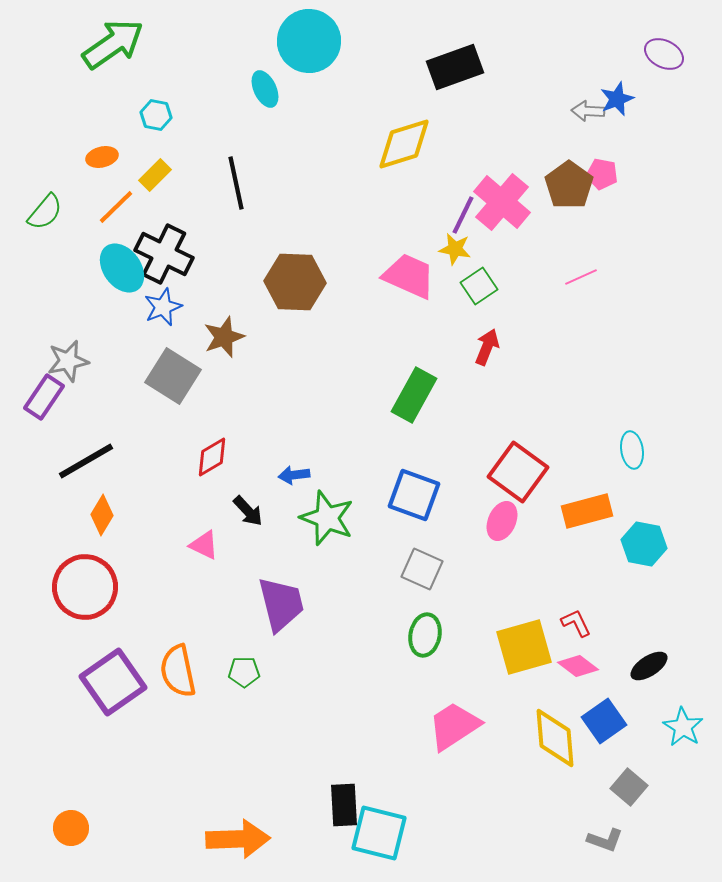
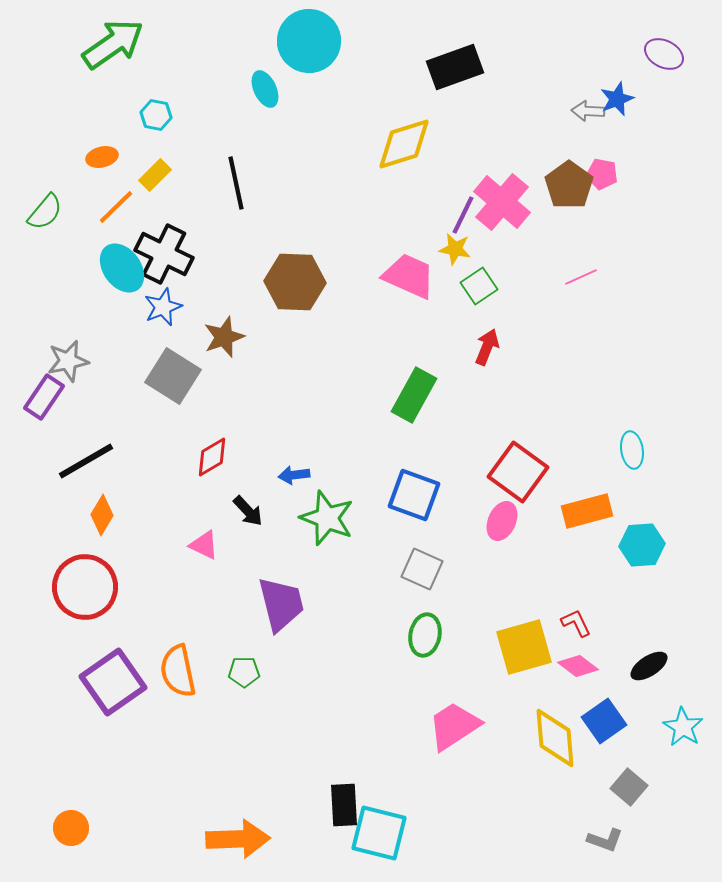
cyan hexagon at (644, 544): moved 2 px left, 1 px down; rotated 15 degrees counterclockwise
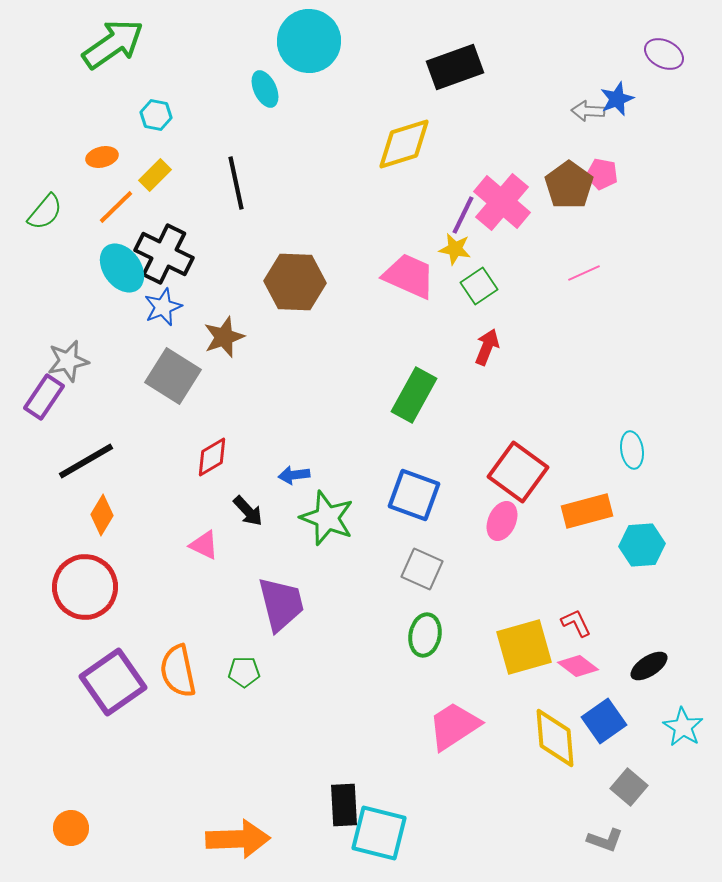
pink line at (581, 277): moved 3 px right, 4 px up
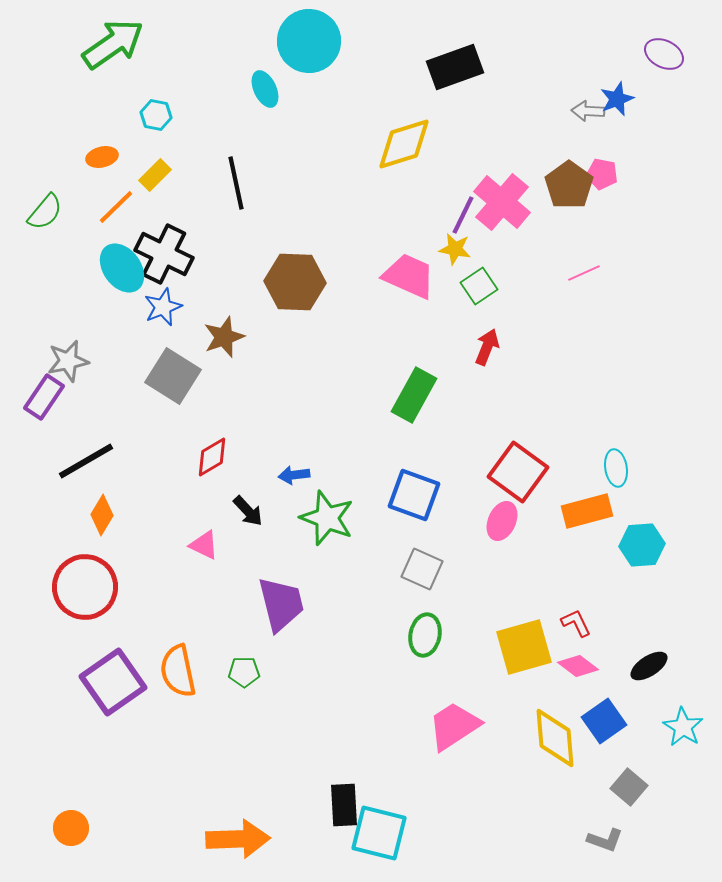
cyan ellipse at (632, 450): moved 16 px left, 18 px down
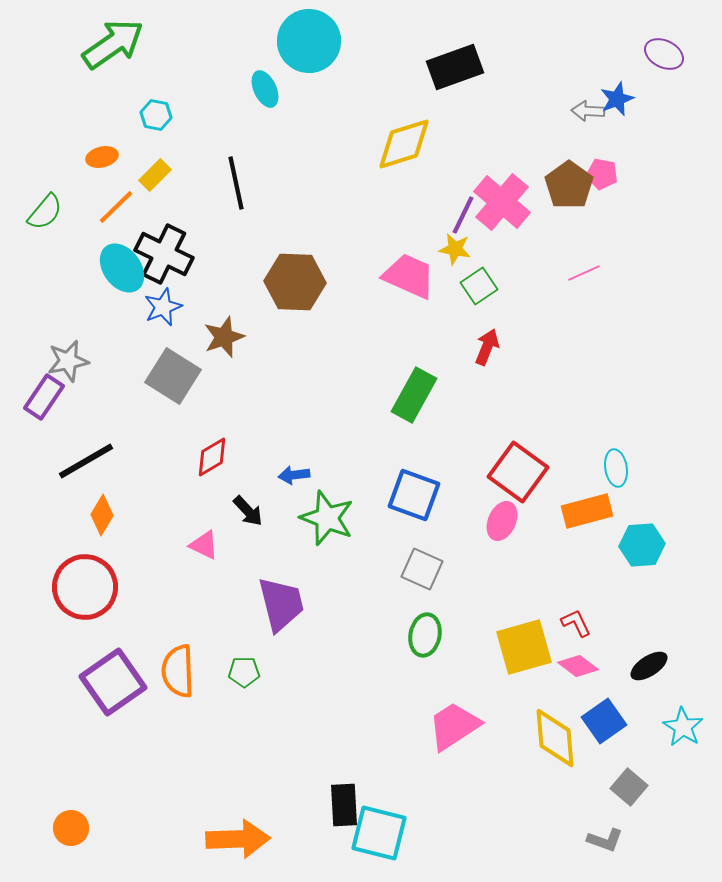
orange semicircle at (178, 671): rotated 10 degrees clockwise
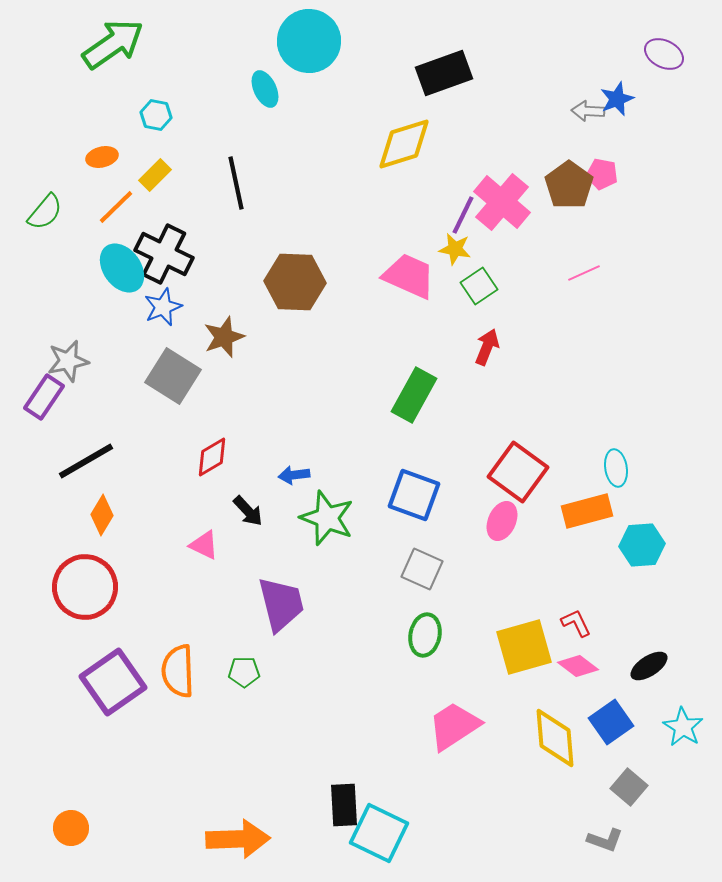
black rectangle at (455, 67): moved 11 px left, 6 px down
blue square at (604, 721): moved 7 px right, 1 px down
cyan square at (379, 833): rotated 12 degrees clockwise
